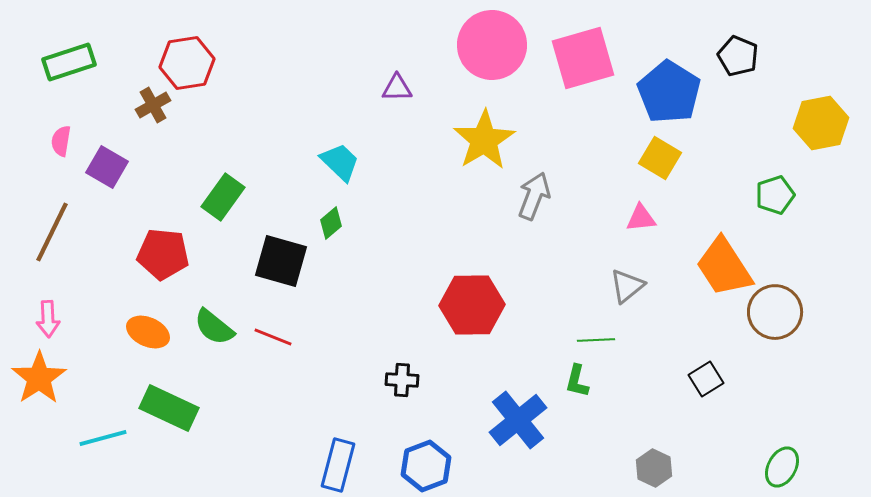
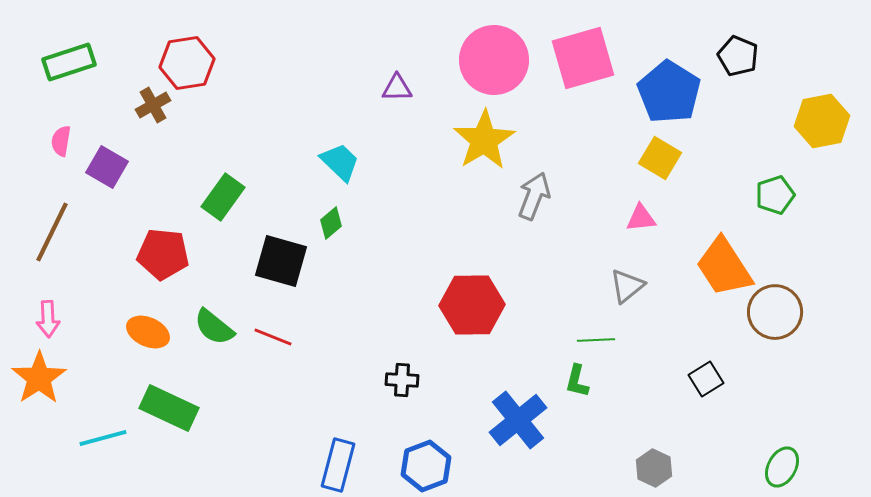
pink circle at (492, 45): moved 2 px right, 15 px down
yellow hexagon at (821, 123): moved 1 px right, 2 px up
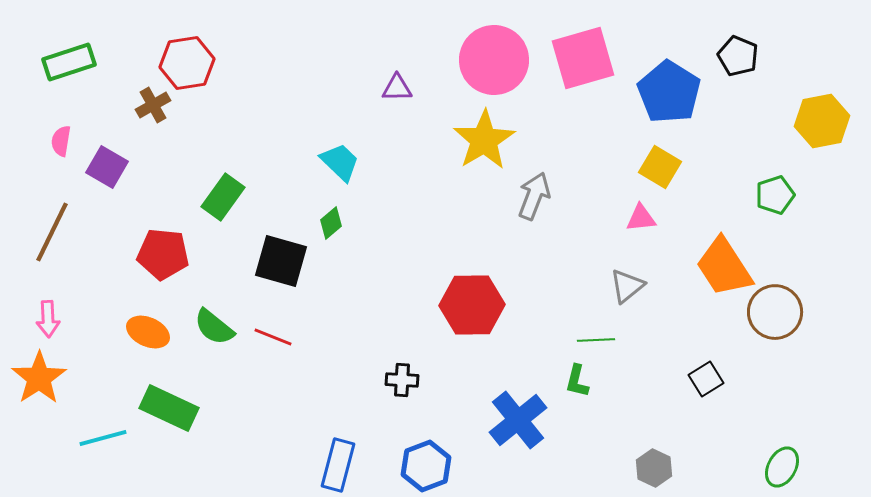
yellow square at (660, 158): moved 9 px down
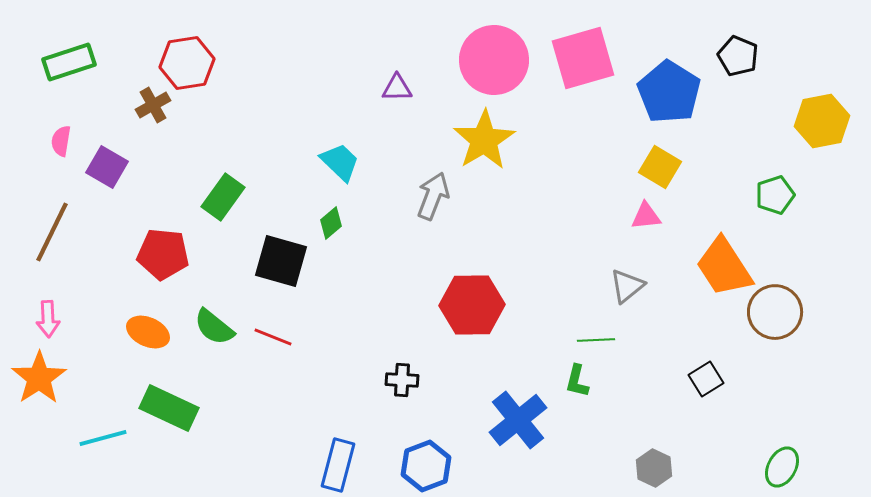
gray arrow at (534, 196): moved 101 px left
pink triangle at (641, 218): moved 5 px right, 2 px up
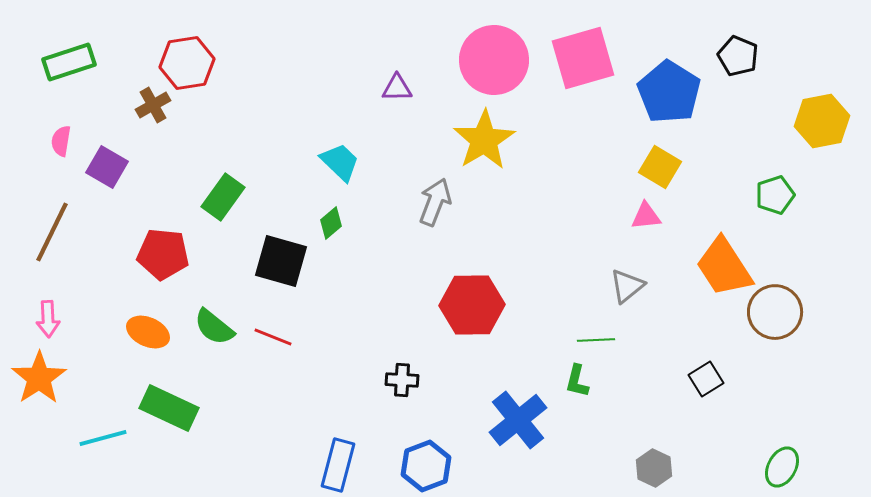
gray arrow at (433, 196): moved 2 px right, 6 px down
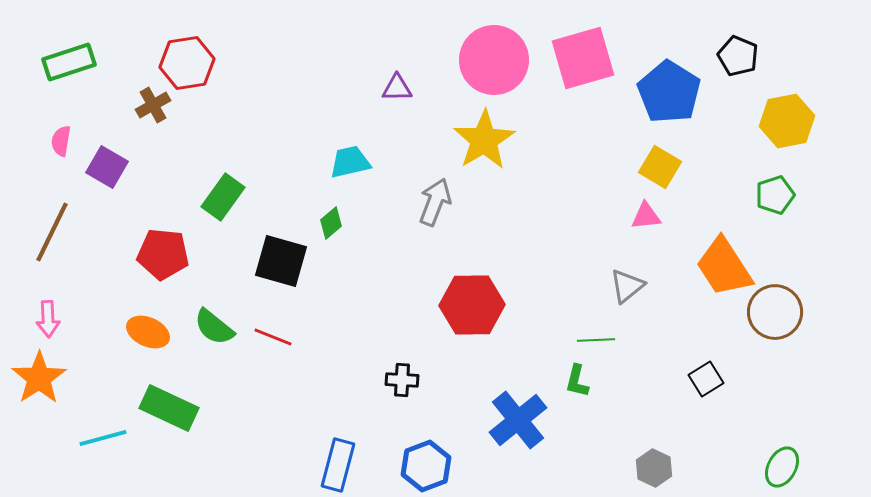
yellow hexagon at (822, 121): moved 35 px left
cyan trapezoid at (340, 162): moved 10 px right; rotated 57 degrees counterclockwise
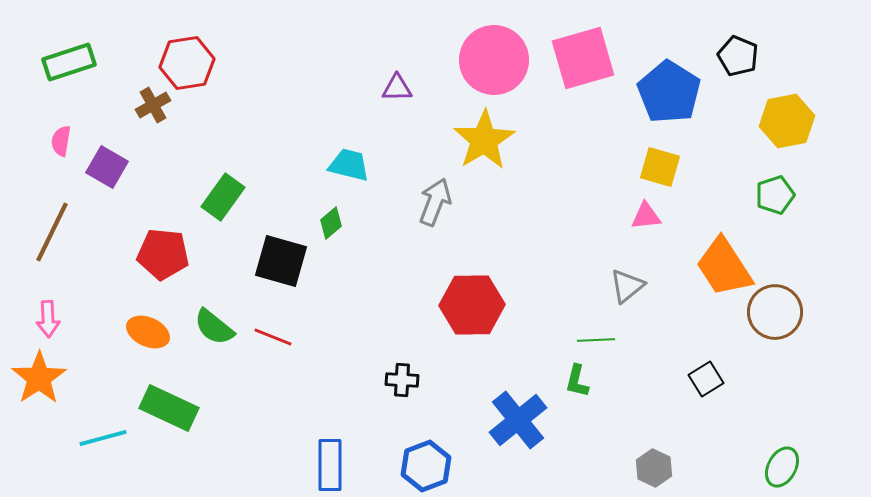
cyan trapezoid at (350, 162): moved 1 px left, 3 px down; rotated 27 degrees clockwise
yellow square at (660, 167): rotated 15 degrees counterclockwise
blue rectangle at (338, 465): moved 8 px left; rotated 15 degrees counterclockwise
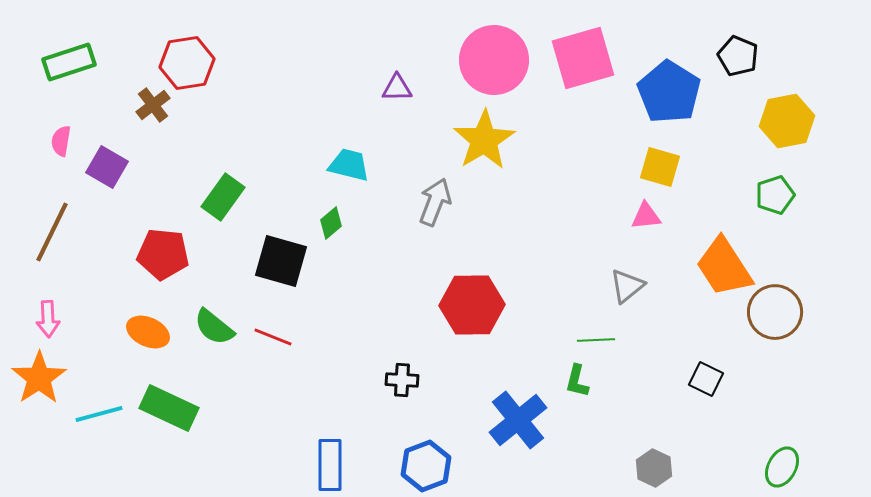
brown cross at (153, 105): rotated 8 degrees counterclockwise
black square at (706, 379): rotated 32 degrees counterclockwise
cyan line at (103, 438): moved 4 px left, 24 px up
